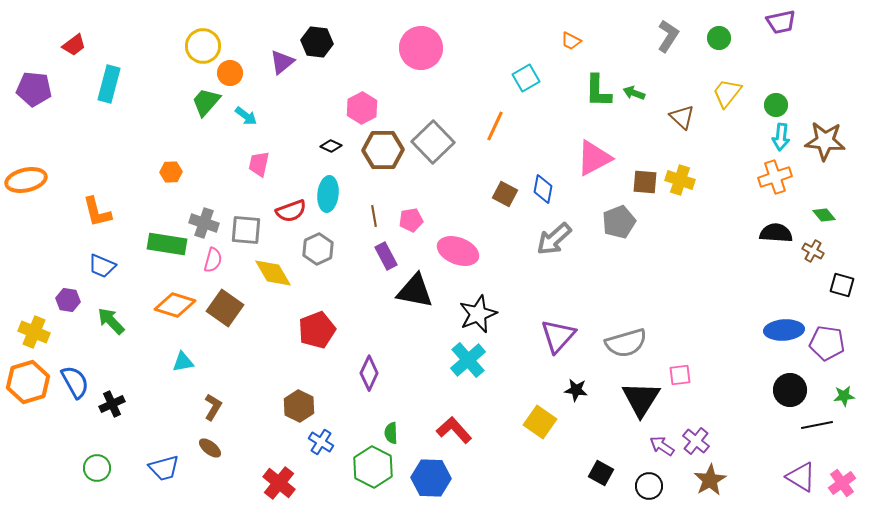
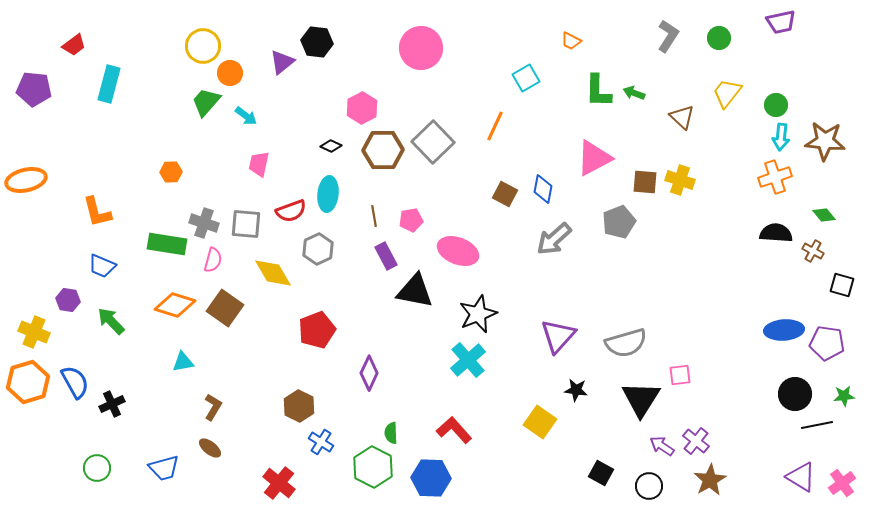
gray square at (246, 230): moved 6 px up
black circle at (790, 390): moved 5 px right, 4 px down
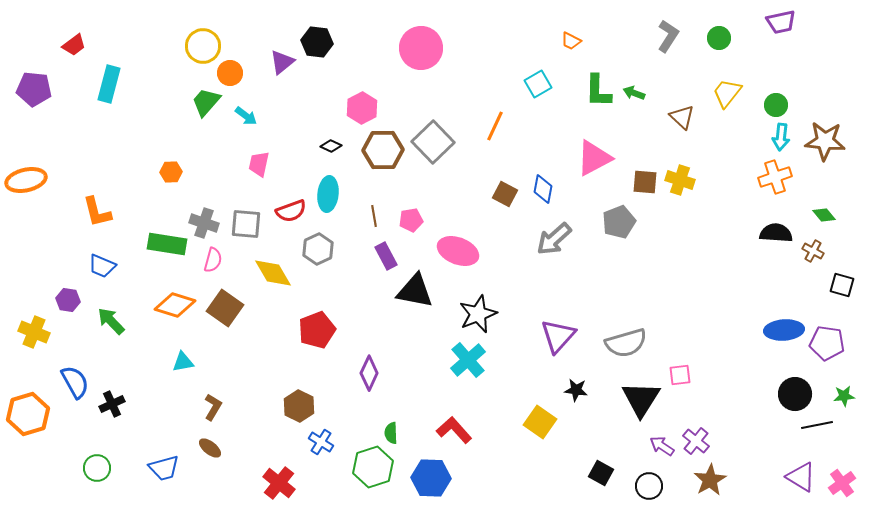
cyan square at (526, 78): moved 12 px right, 6 px down
orange hexagon at (28, 382): moved 32 px down
green hexagon at (373, 467): rotated 15 degrees clockwise
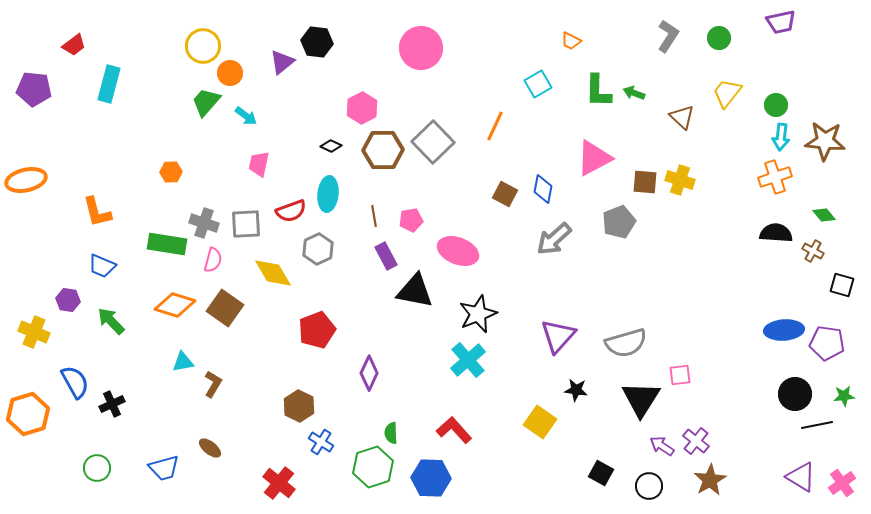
gray square at (246, 224): rotated 8 degrees counterclockwise
brown L-shape at (213, 407): moved 23 px up
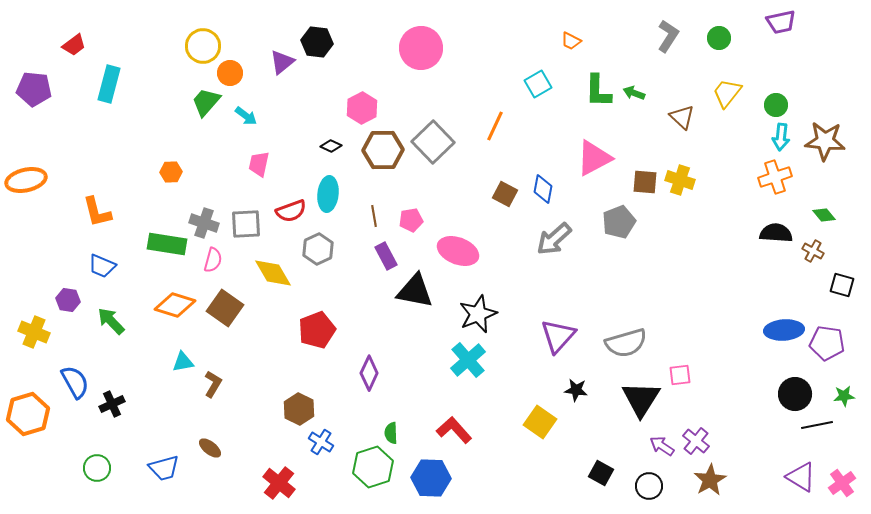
brown hexagon at (299, 406): moved 3 px down
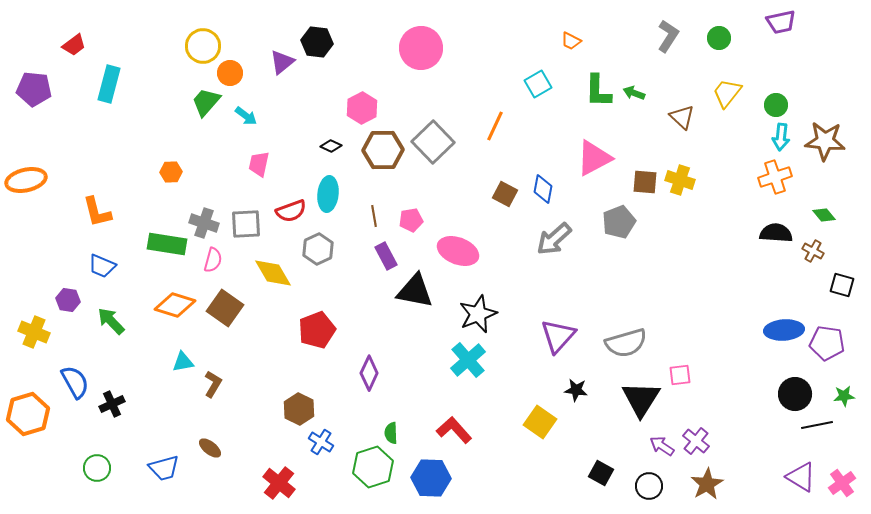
brown star at (710, 480): moved 3 px left, 4 px down
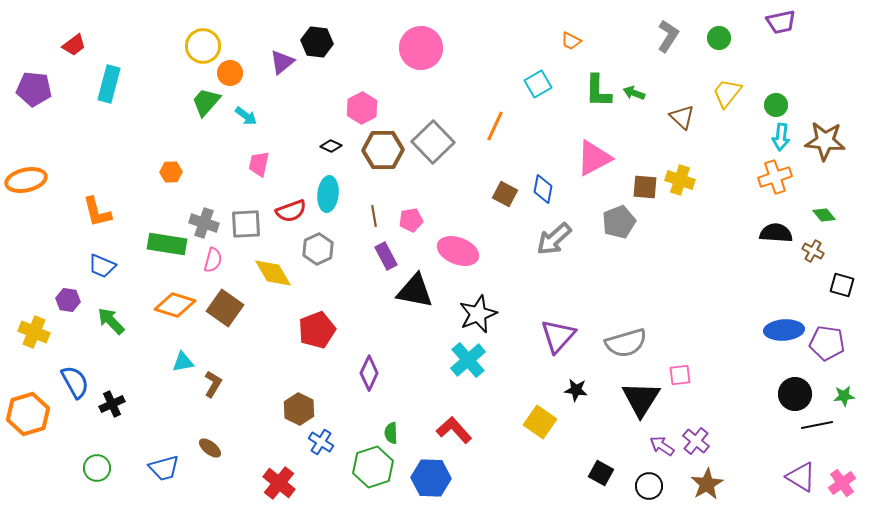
brown square at (645, 182): moved 5 px down
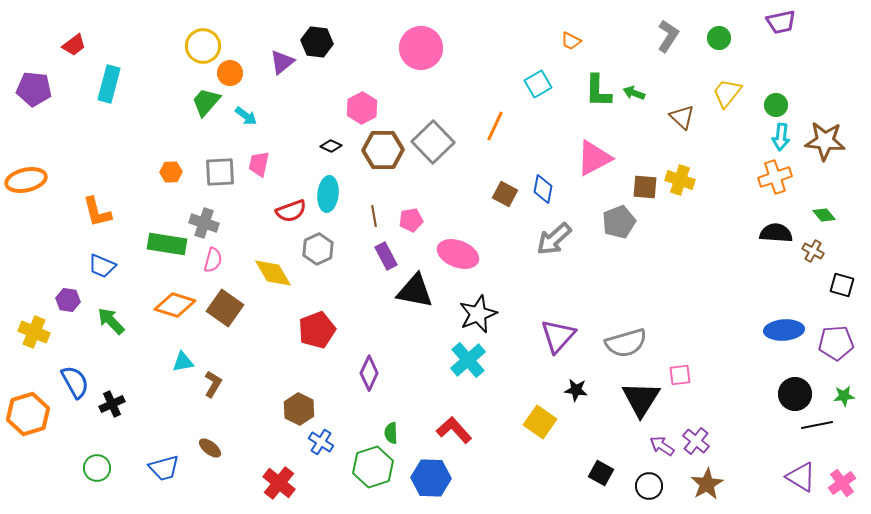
gray square at (246, 224): moved 26 px left, 52 px up
pink ellipse at (458, 251): moved 3 px down
purple pentagon at (827, 343): moved 9 px right; rotated 12 degrees counterclockwise
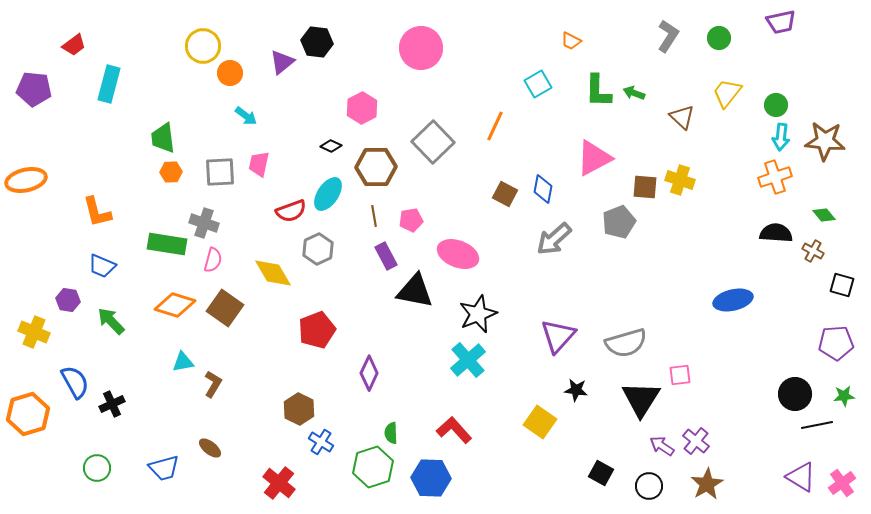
green trapezoid at (206, 102): moved 43 px left, 36 px down; rotated 48 degrees counterclockwise
brown hexagon at (383, 150): moved 7 px left, 17 px down
cyan ellipse at (328, 194): rotated 28 degrees clockwise
blue ellipse at (784, 330): moved 51 px left, 30 px up; rotated 9 degrees counterclockwise
